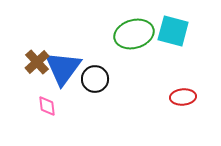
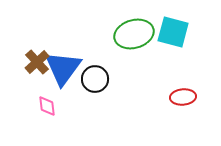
cyan square: moved 1 px down
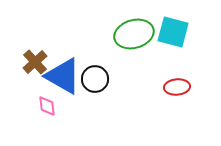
brown cross: moved 2 px left
blue triangle: moved 8 px down; rotated 36 degrees counterclockwise
red ellipse: moved 6 px left, 10 px up
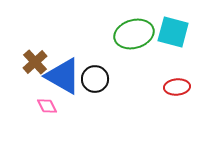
pink diamond: rotated 20 degrees counterclockwise
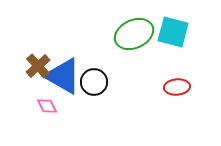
green ellipse: rotated 9 degrees counterclockwise
brown cross: moved 3 px right, 4 px down
black circle: moved 1 px left, 3 px down
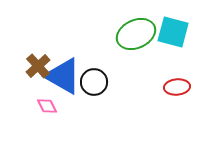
green ellipse: moved 2 px right
